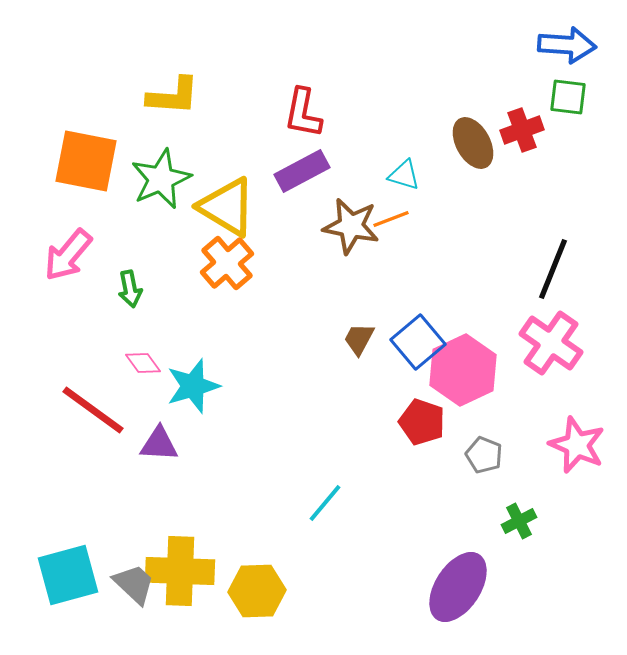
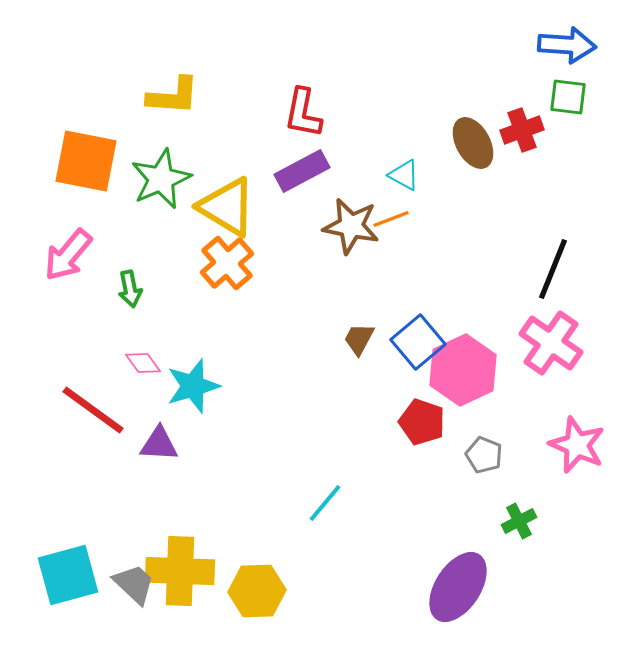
cyan triangle: rotated 12 degrees clockwise
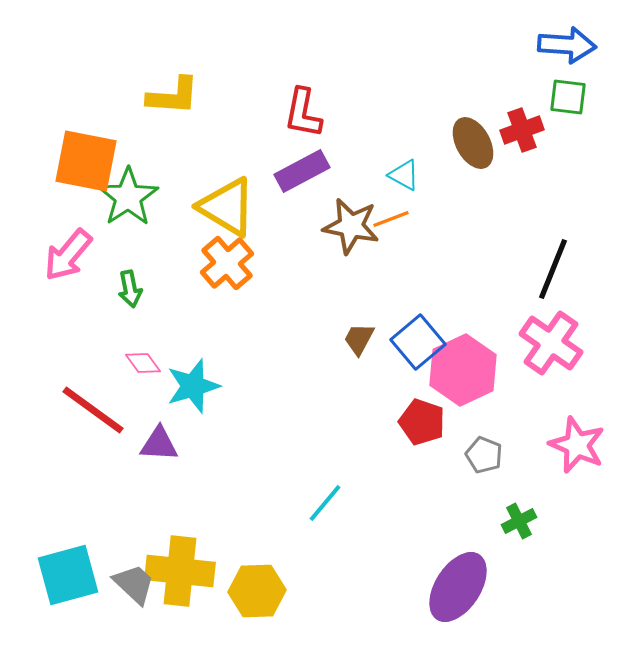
green star: moved 33 px left, 18 px down; rotated 10 degrees counterclockwise
yellow cross: rotated 4 degrees clockwise
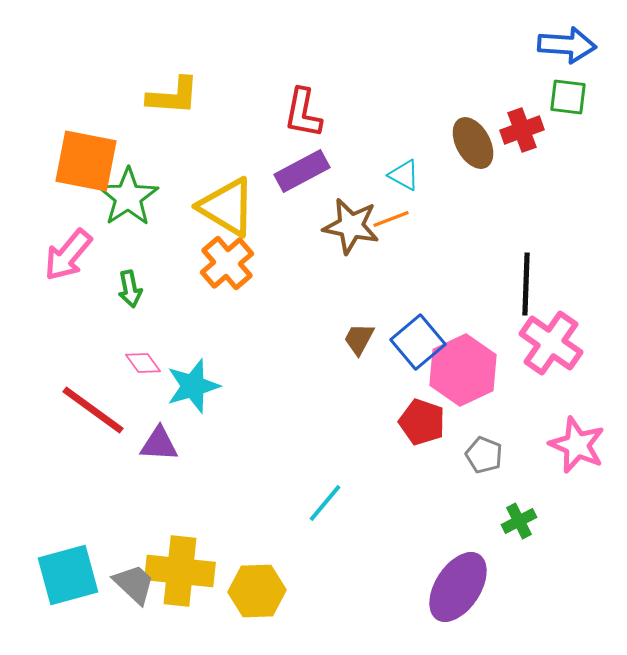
black line: moved 27 px left, 15 px down; rotated 20 degrees counterclockwise
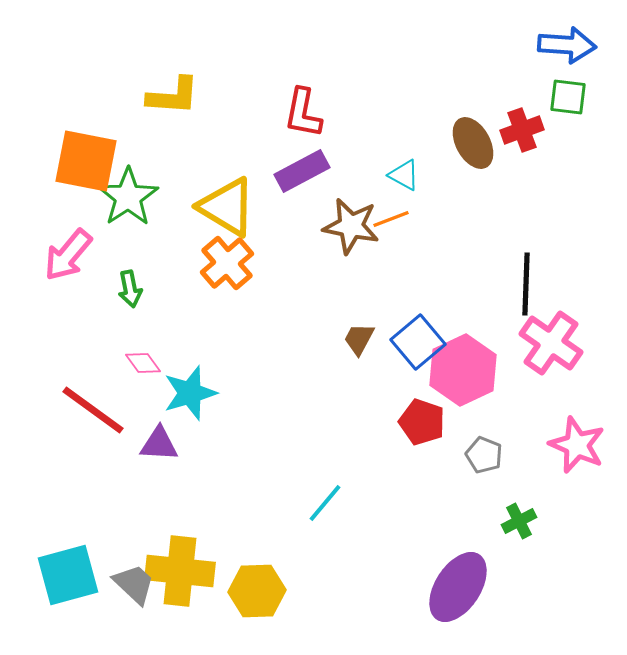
cyan star: moved 3 px left, 7 px down
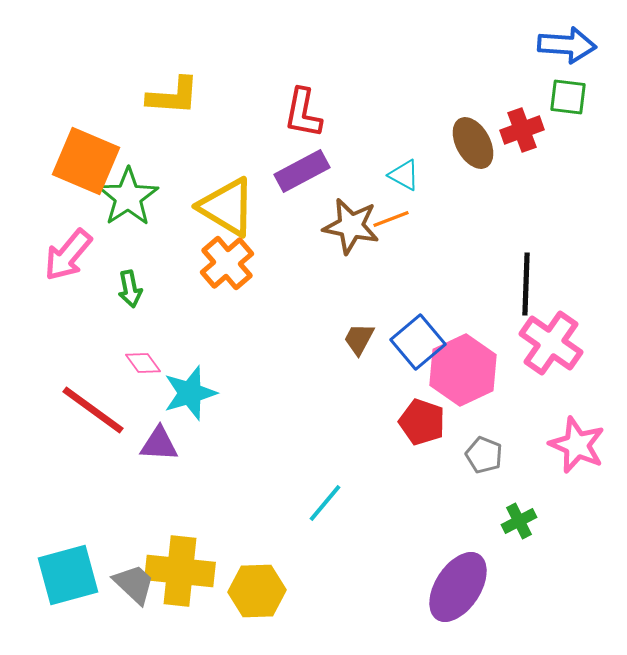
orange square: rotated 12 degrees clockwise
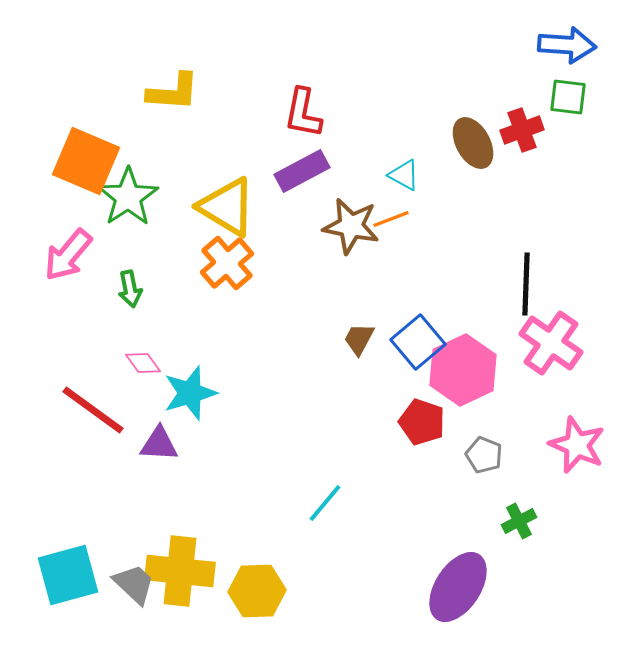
yellow L-shape: moved 4 px up
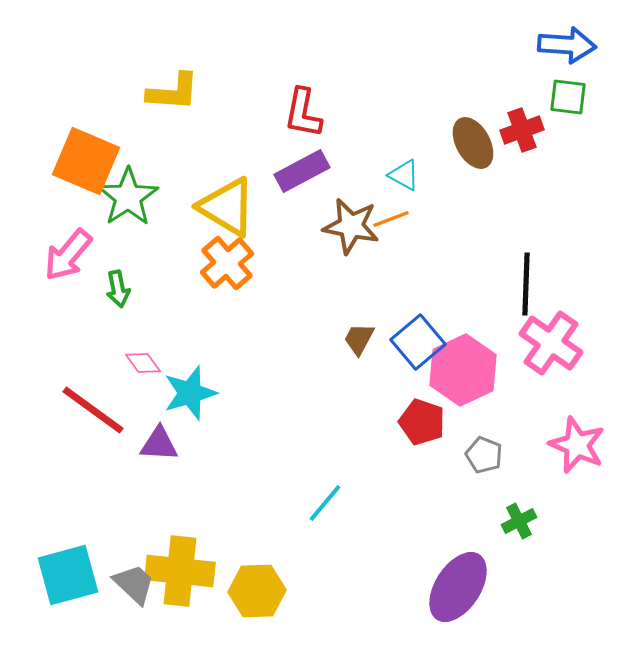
green arrow: moved 12 px left
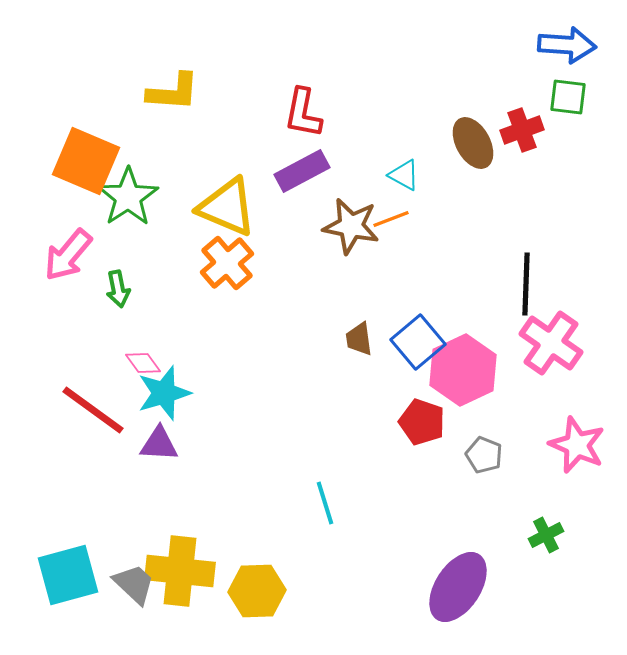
yellow triangle: rotated 8 degrees counterclockwise
brown trapezoid: rotated 36 degrees counterclockwise
cyan star: moved 26 px left
cyan line: rotated 57 degrees counterclockwise
green cross: moved 27 px right, 14 px down
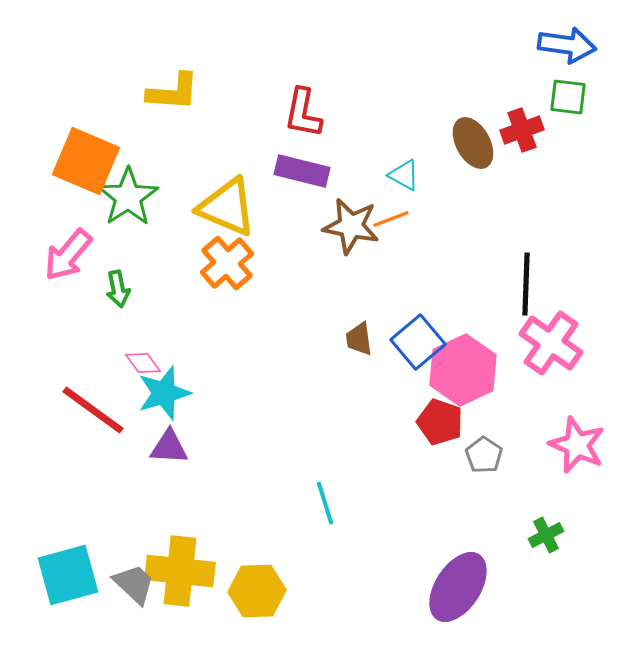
blue arrow: rotated 4 degrees clockwise
purple rectangle: rotated 42 degrees clockwise
red pentagon: moved 18 px right
purple triangle: moved 10 px right, 3 px down
gray pentagon: rotated 12 degrees clockwise
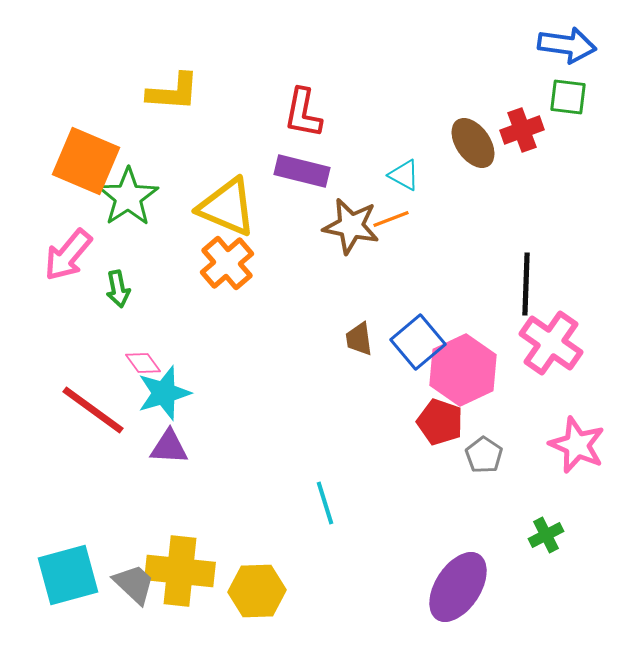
brown ellipse: rotated 6 degrees counterclockwise
